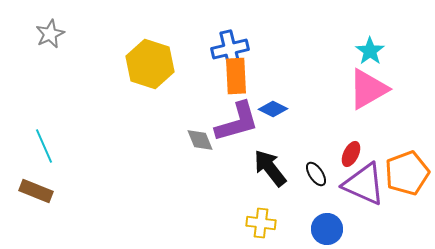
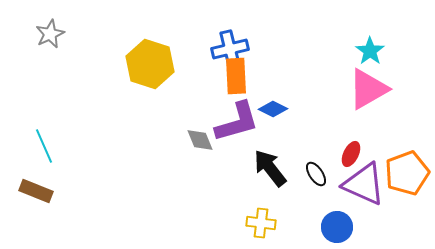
blue circle: moved 10 px right, 2 px up
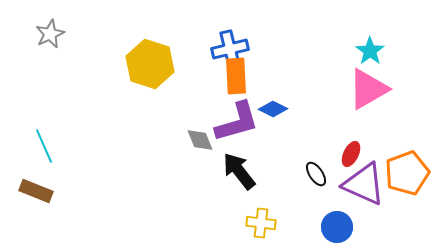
black arrow: moved 31 px left, 3 px down
